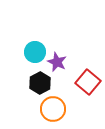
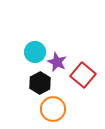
red square: moved 5 px left, 7 px up
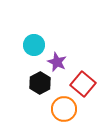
cyan circle: moved 1 px left, 7 px up
red square: moved 9 px down
orange circle: moved 11 px right
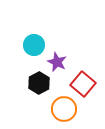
black hexagon: moved 1 px left
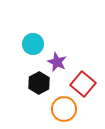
cyan circle: moved 1 px left, 1 px up
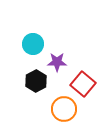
purple star: rotated 24 degrees counterclockwise
black hexagon: moved 3 px left, 2 px up
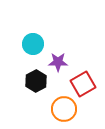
purple star: moved 1 px right
red square: rotated 20 degrees clockwise
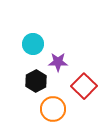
red square: moved 1 px right, 2 px down; rotated 15 degrees counterclockwise
orange circle: moved 11 px left
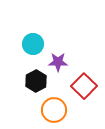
orange circle: moved 1 px right, 1 px down
